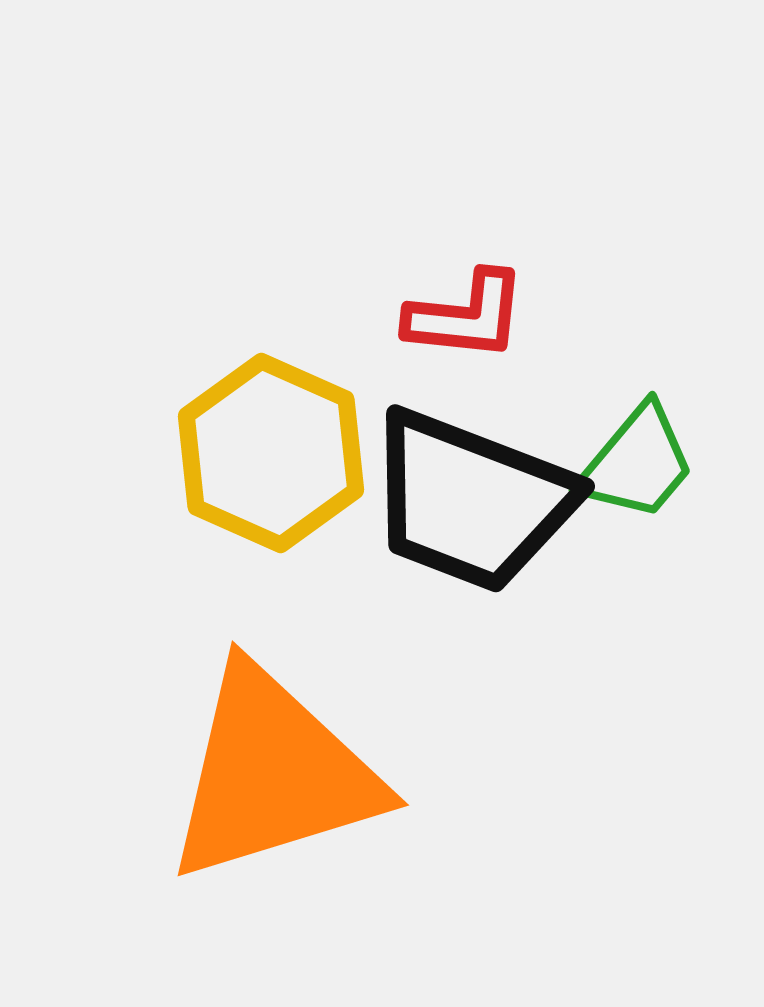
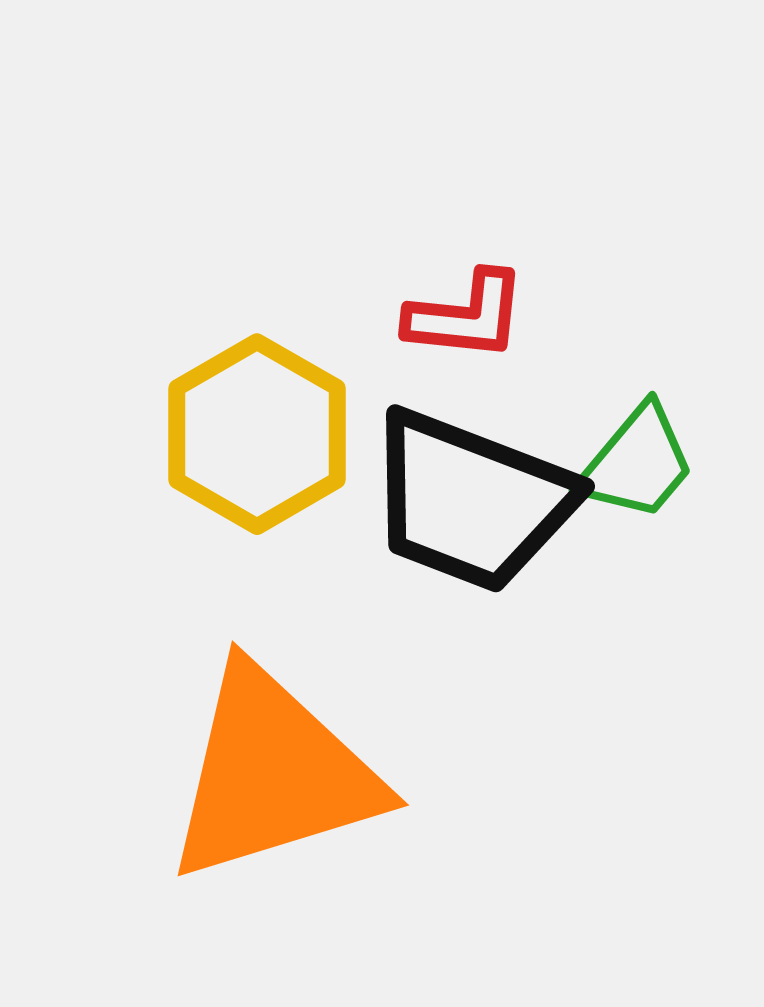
yellow hexagon: moved 14 px left, 19 px up; rotated 6 degrees clockwise
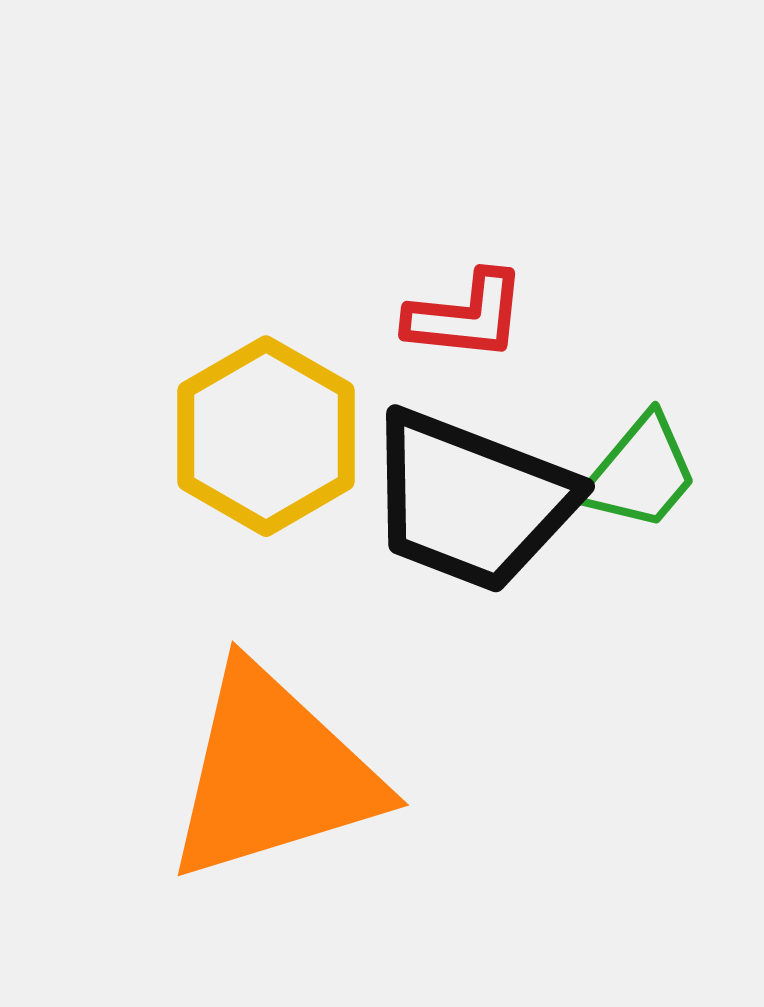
yellow hexagon: moved 9 px right, 2 px down
green trapezoid: moved 3 px right, 10 px down
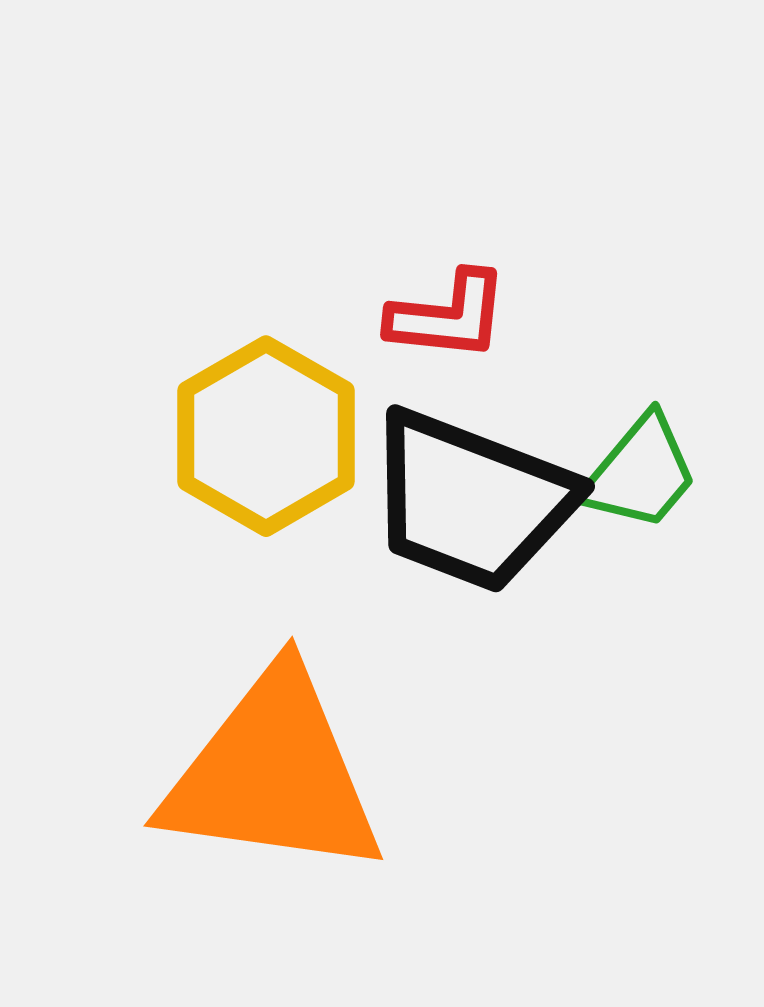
red L-shape: moved 18 px left
orange triangle: rotated 25 degrees clockwise
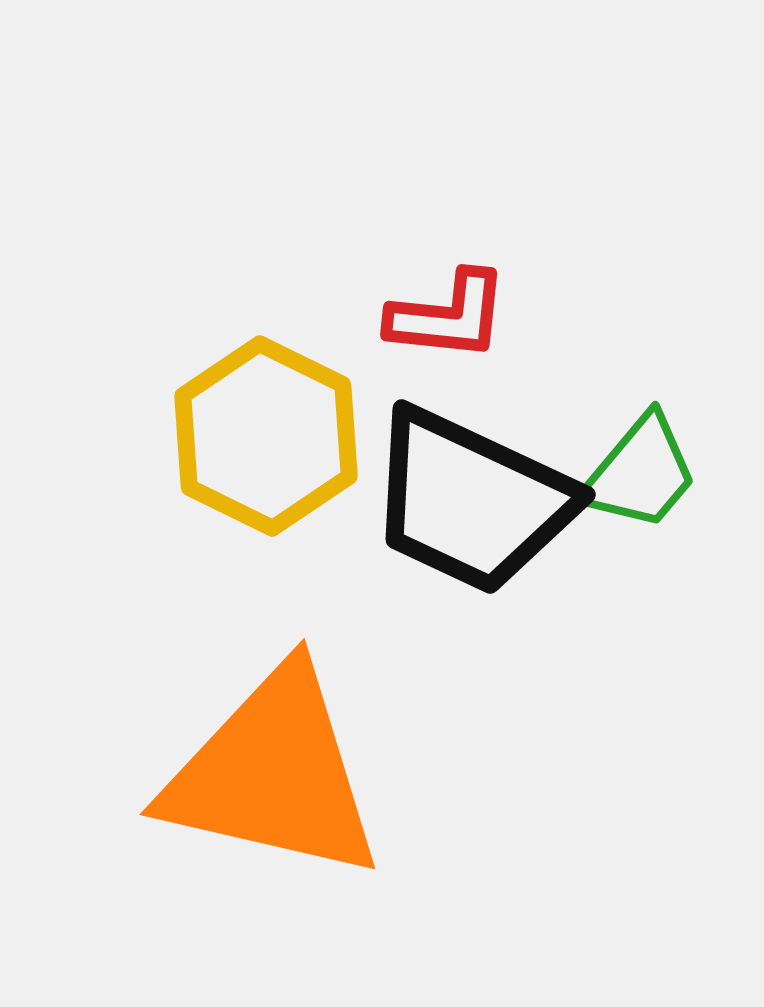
yellow hexagon: rotated 4 degrees counterclockwise
black trapezoid: rotated 4 degrees clockwise
orange triangle: rotated 5 degrees clockwise
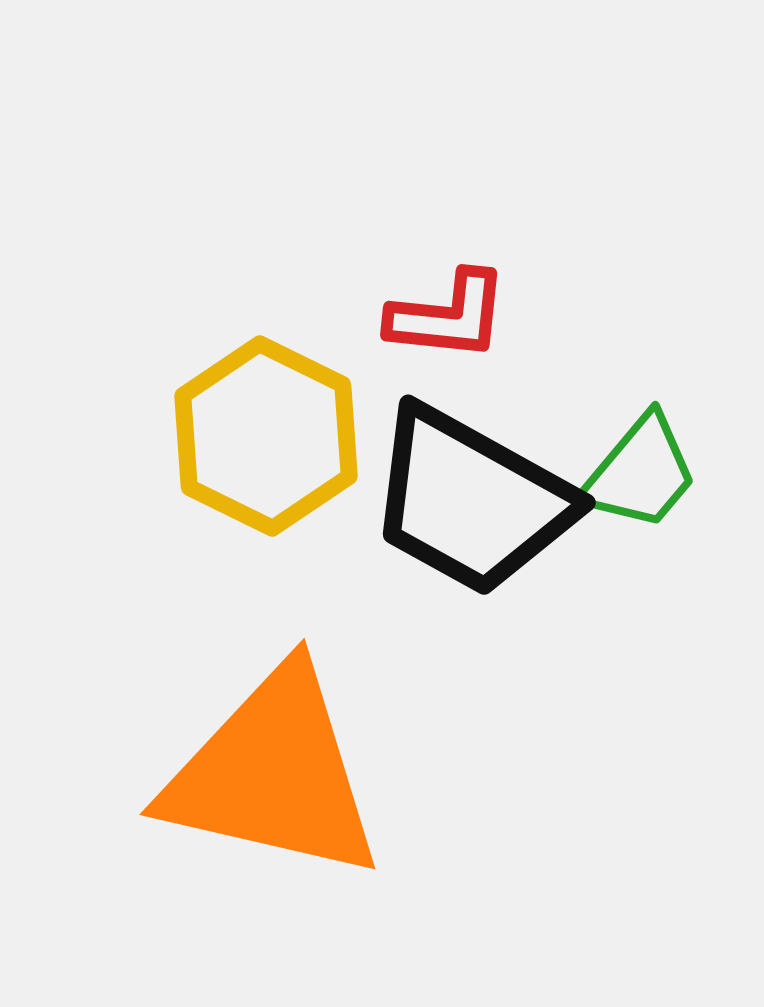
black trapezoid: rotated 4 degrees clockwise
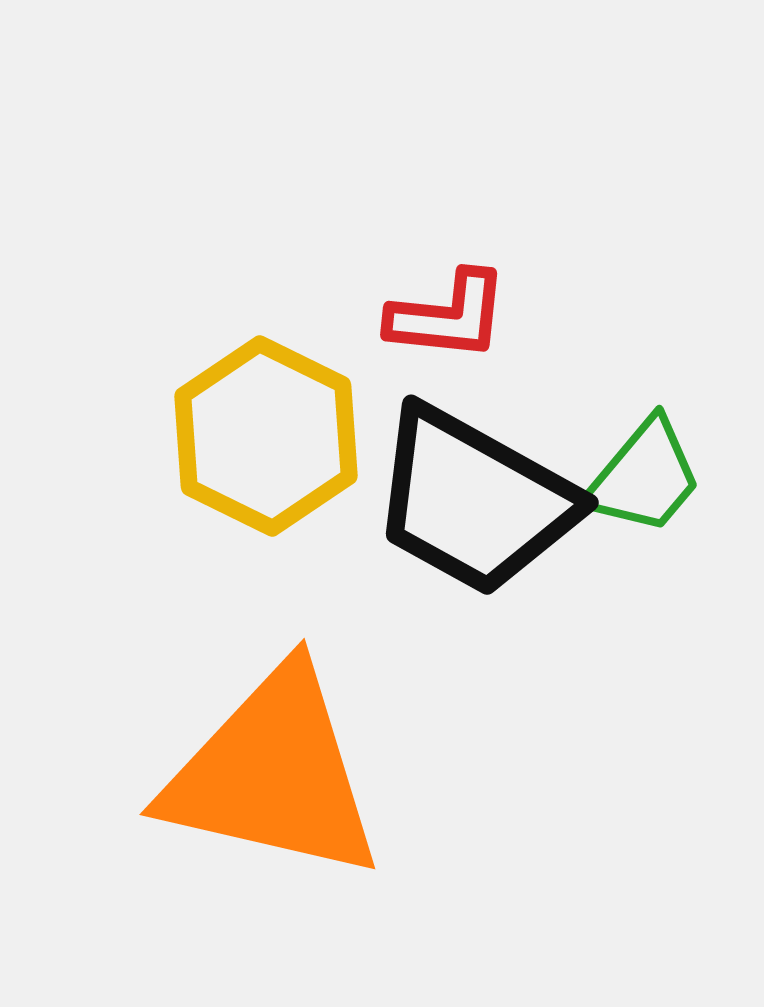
green trapezoid: moved 4 px right, 4 px down
black trapezoid: moved 3 px right
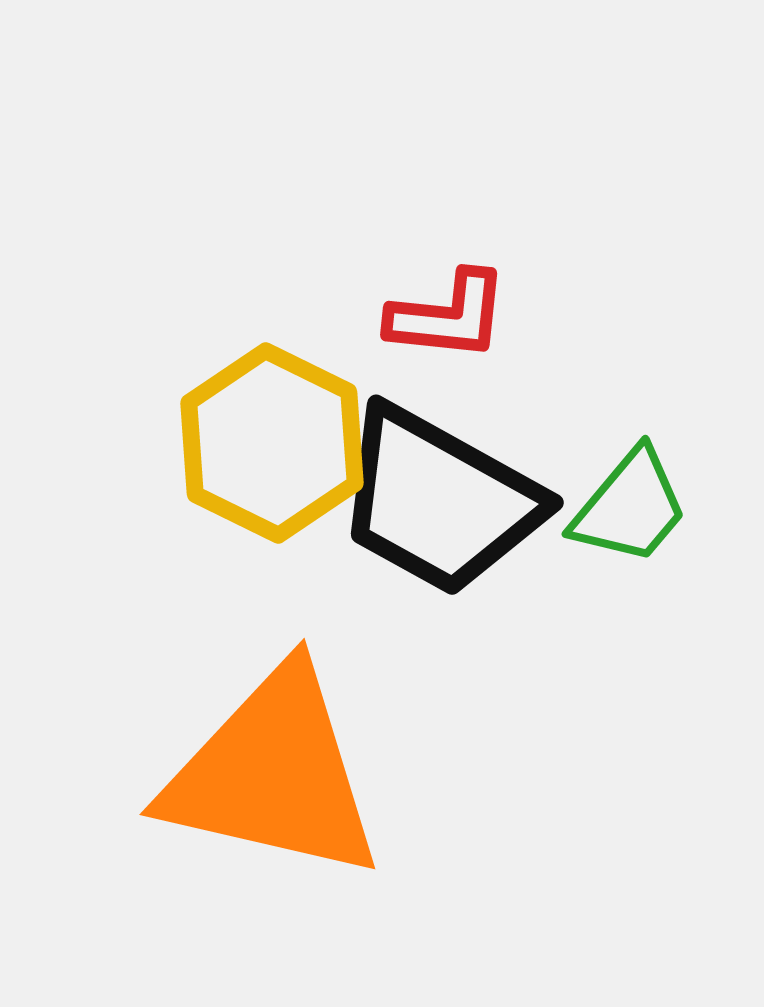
yellow hexagon: moved 6 px right, 7 px down
green trapezoid: moved 14 px left, 30 px down
black trapezoid: moved 35 px left
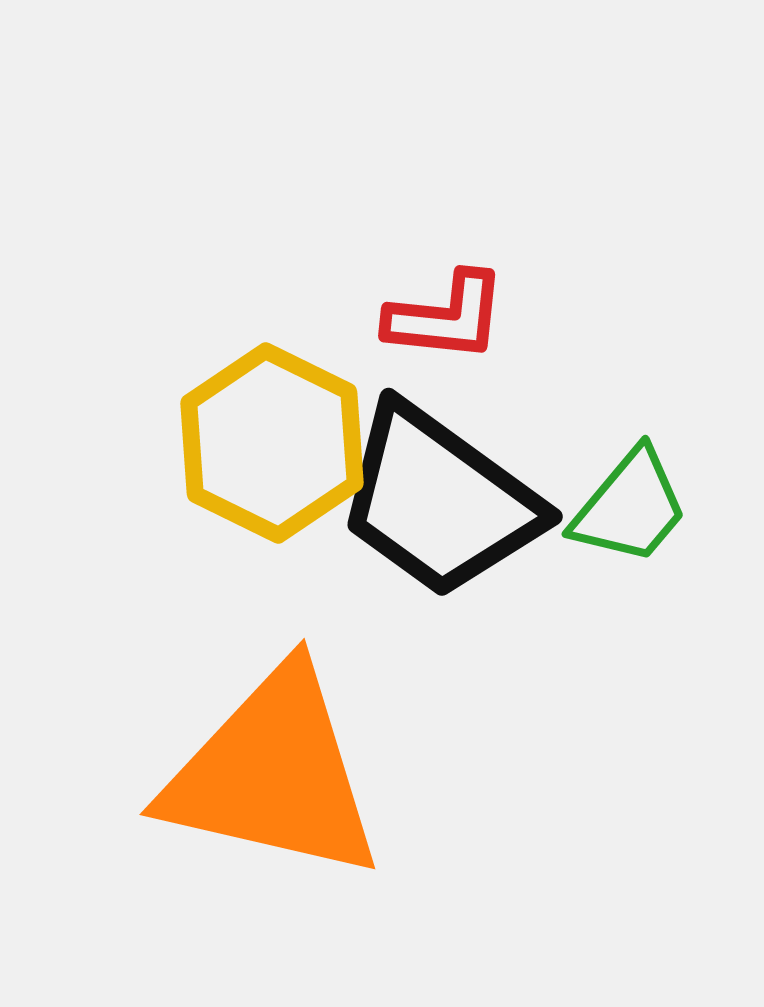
red L-shape: moved 2 px left, 1 px down
black trapezoid: rotated 7 degrees clockwise
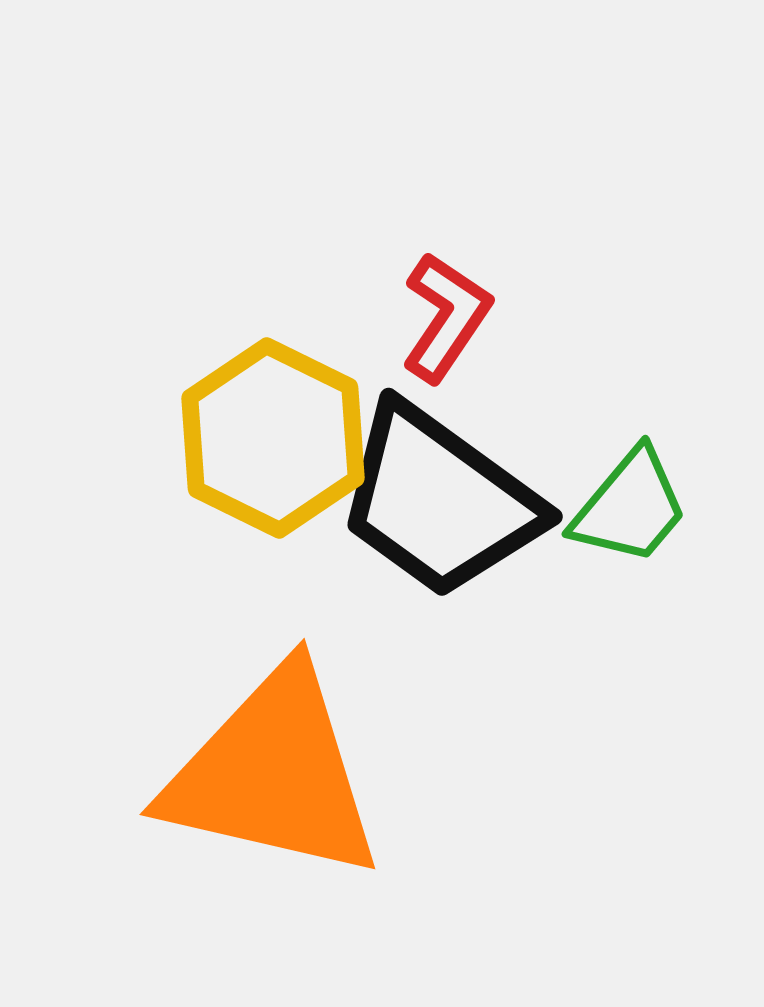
red L-shape: rotated 62 degrees counterclockwise
yellow hexagon: moved 1 px right, 5 px up
